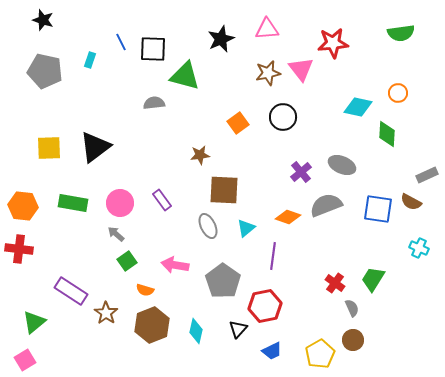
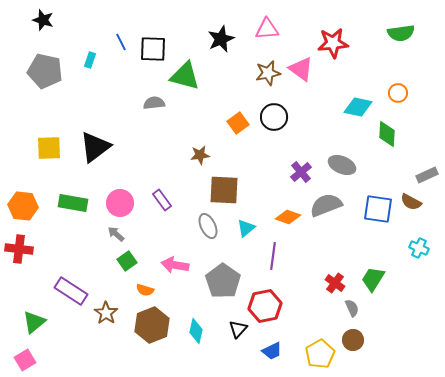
pink triangle at (301, 69): rotated 16 degrees counterclockwise
black circle at (283, 117): moved 9 px left
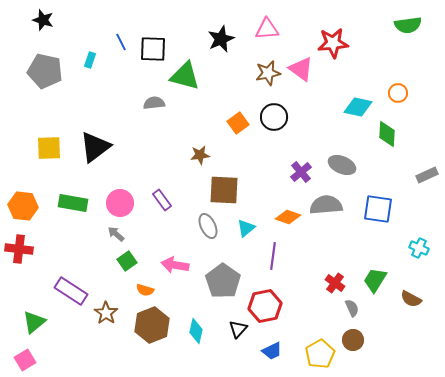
green semicircle at (401, 33): moved 7 px right, 8 px up
brown semicircle at (411, 202): moved 97 px down
gray semicircle at (326, 205): rotated 16 degrees clockwise
green trapezoid at (373, 279): moved 2 px right, 1 px down
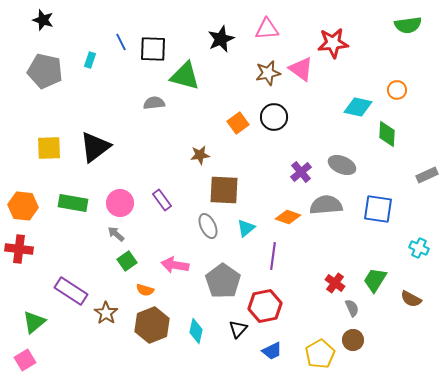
orange circle at (398, 93): moved 1 px left, 3 px up
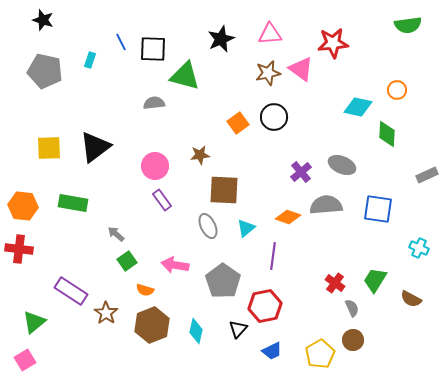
pink triangle at (267, 29): moved 3 px right, 5 px down
pink circle at (120, 203): moved 35 px right, 37 px up
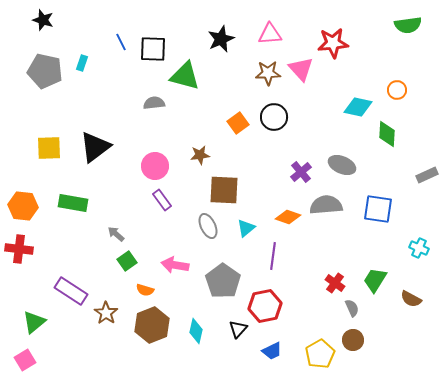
cyan rectangle at (90, 60): moved 8 px left, 3 px down
pink triangle at (301, 69): rotated 12 degrees clockwise
brown star at (268, 73): rotated 10 degrees clockwise
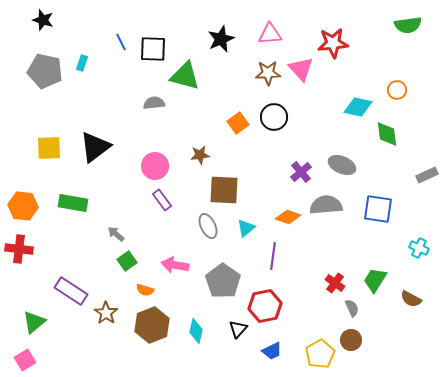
green diamond at (387, 134): rotated 12 degrees counterclockwise
brown circle at (353, 340): moved 2 px left
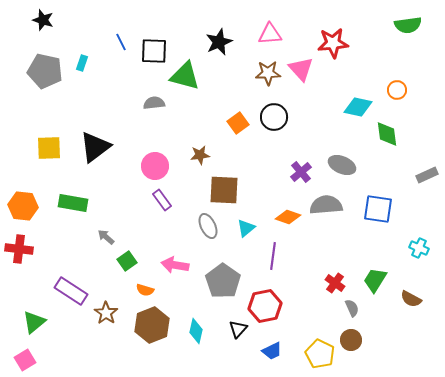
black star at (221, 39): moved 2 px left, 3 px down
black square at (153, 49): moved 1 px right, 2 px down
gray arrow at (116, 234): moved 10 px left, 3 px down
yellow pentagon at (320, 354): rotated 16 degrees counterclockwise
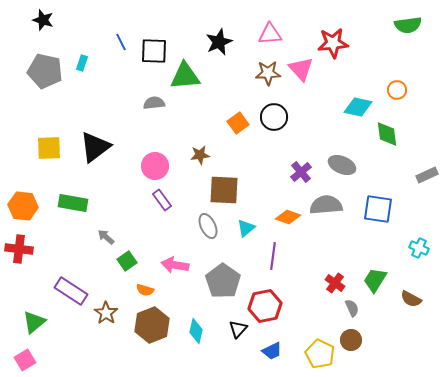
green triangle at (185, 76): rotated 20 degrees counterclockwise
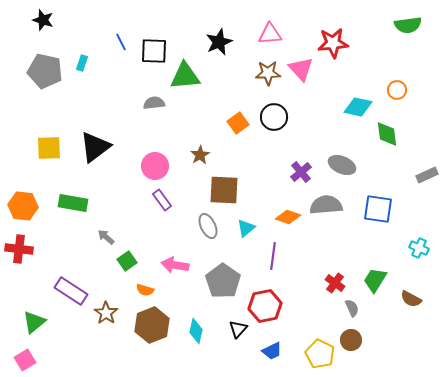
brown star at (200, 155): rotated 24 degrees counterclockwise
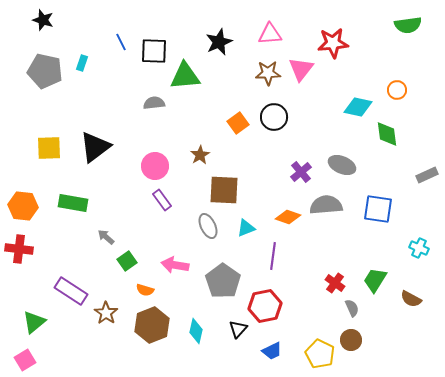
pink triangle at (301, 69): rotated 20 degrees clockwise
cyan triangle at (246, 228): rotated 18 degrees clockwise
